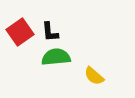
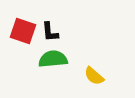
red square: moved 3 px right, 1 px up; rotated 36 degrees counterclockwise
green semicircle: moved 3 px left, 2 px down
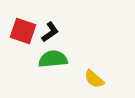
black L-shape: rotated 120 degrees counterclockwise
yellow semicircle: moved 3 px down
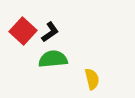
red square: rotated 24 degrees clockwise
yellow semicircle: moved 2 px left; rotated 145 degrees counterclockwise
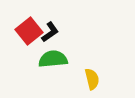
red square: moved 6 px right; rotated 8 degrees clockwise
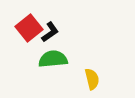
red square: moved 3 px up
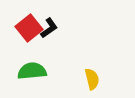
black L-shape: moved 1 px left, 4 px up
green semicircle: moved 21 px left, 12 px down
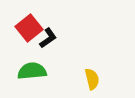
black L-shape: moved 1 px left, 10 px down
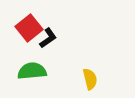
yellow semicircle: moved 2 px left
